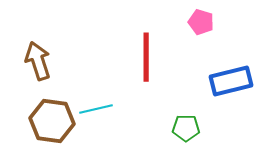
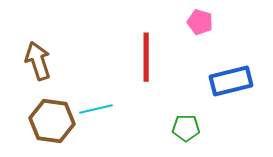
pink pentagon: moved 1 px left
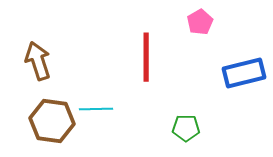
pink pentagon: rotated 25 degrees clockwise
blue rectangle: moved 13 px right, 8 px up
cyan line: rotated 12 degrees clockwise
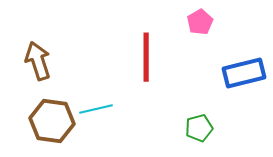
cyan line: rotated 12 degrees counterclockwise
green pentagon: moved 13 px right; rotated 16 degrees counterclockwise
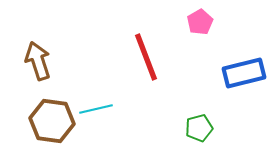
red line: rotated 21 degrees counterclockwise
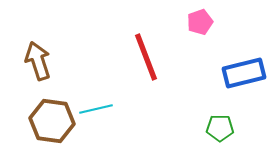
pink pentagon: rotated 10 degrees clockwise
green pentagon: moved 21 px right; rotated 16 degrees clockwise
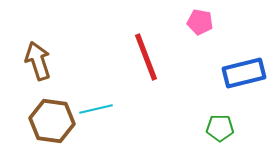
pink pentagon: rotated 30 degrees clockwise
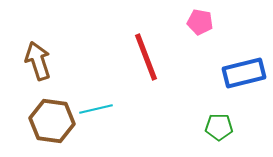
green pentagon: moved 1 px left, 1 px up
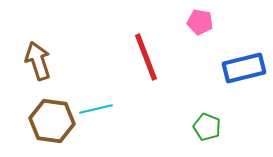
blue rectangle: moved 5 px up
green pentagon: moved 12 px left; rotated 20 degrees clockwise
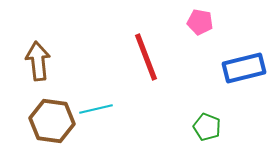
brown arrow: rotated 12 degrees clockwise
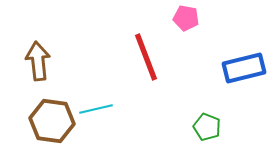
pink pentagon: moved 14 px left, 4 px up
